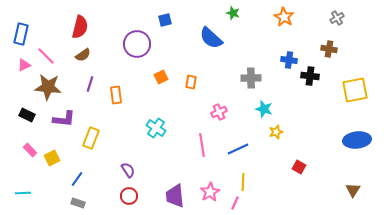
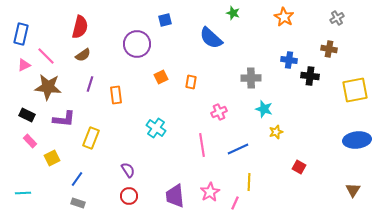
pink rectangle at (30, 150): moved 9 px up
yellow line at (243, 182): moved 6 px right
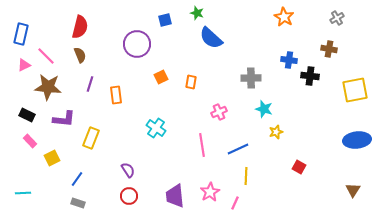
green star at (233, 13): moved 36 px left
brown semicircle at (83, 55): moved 3 px left; rotated 77 degrees counterclockwise
yellow line at (249, 182): moved 3 px left, 6 px up
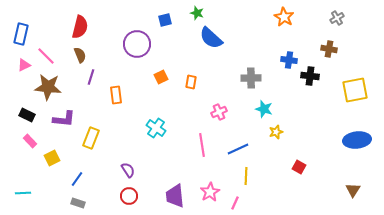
purple line at (90, 84): moved 1 px right, 7 px up
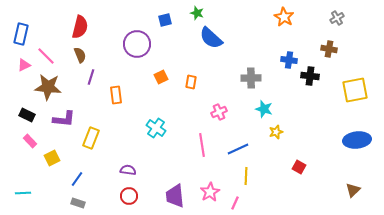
purple semicircle at (128, 170): rotated 49 degrees counterclockwise
brown triangle at (353, 190): rotated 14 degrees clockwise
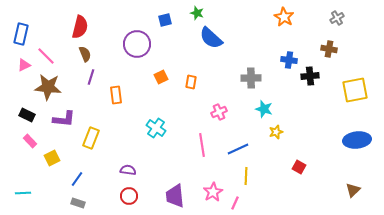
brown semicircle at (80, 55): moved 5 px right, 1 px up
black cross at (310, 76): rotated 12 degrees counterclockwise
pink star at (210, 192): moved 3 px right
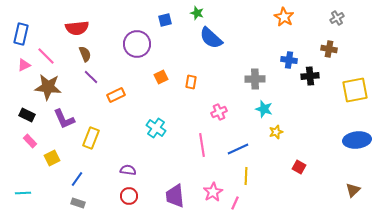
red semicircle at (80, 27): moved 3 px left, 1 px down; rotated 70 degrees clockwise
purple line at (91, 77): rotated 63 degrees counterclockwise
gray cross at (251, 78): moved 4 px right, 1 px down
orange rectangle at (116, 95): rotated 72 degrees clockwise
purple L-shape at (64, 119): rotated 60 degrees clockwise
